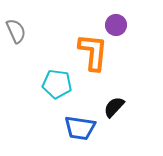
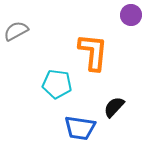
purple circle: moved 15 px right, 10 px up
gray semicircle: rotated 95 degrees counterclockwise
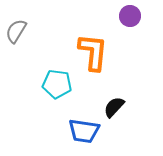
purple circle: moved 1 px left, 1 px down
gray semicircle: rotated 30 degrees counterclockwise
blue trapezoid: moved 4 px right, 3 px down
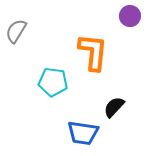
cyan pentagon: moved 4 px left, 2 px up
blue trapezoid: moved 1 px left, 2 px down
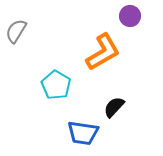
orange L-shape: moved 10 px right; rotated 54 degrees clockwise
cyan pentagon: moved 3 px right, 3 px down; rotated 24 degrees clockwise
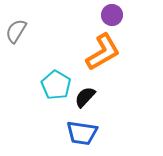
purple circle: moved 18 px left, 1 px up
black semicircle: moved 29 px left, 10 px up
blue trapezoid: moved 1 px left
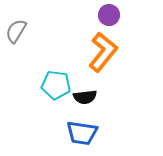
purple circle: moved 3 px left
orange L-shape: rotated 21 degrees counterclockwise
cyan pentagon: rotated 24 degrees counterclockwise
black semicircle: rotated 140 degrees counterclockwise
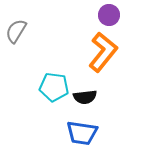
cyan pentagon: moved 2 px left, 2 px down
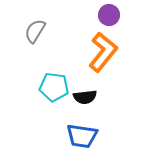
gray semicircle: moved 19 px right
blue trapezoid: moved 3 px down
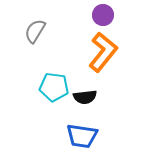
purple circle: moved 6 px left
